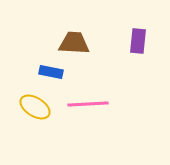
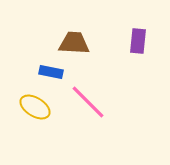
pink line: moved 2 px up; rotated 48 degrees clockwise
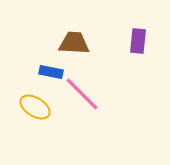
pink line: moved 6 px left, 8 px up
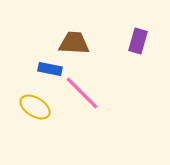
purple rectangle: rotated 10 degrees clockwise
blue rectangle: moved 1 px left, 3 px up
pink line: moved 1 px up
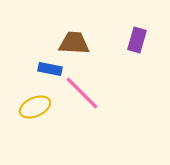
purple rectangle: moved 1 px left, 1 px up
yellow ellipse: rotated 56 degrees counterclockwise
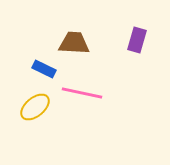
blue rectangle: moved 6 px left; rotated 15 degrees clockwise
pink line: rotated 33 degrees counterclockwise
yellow ellipse: rotated 16 degrees counterclockwise
